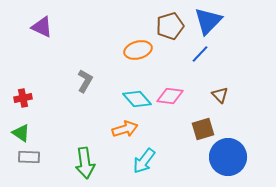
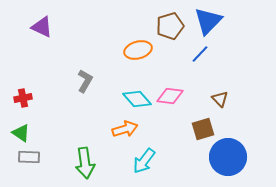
brown triangle: moved 4 px down
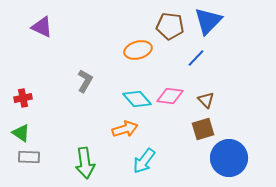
brown pentagon: rotated 24 degrees clockwise
blue line: moved 4 px left, 4 px down
brown triangle: moved 14 px left, 1 px down
blue circle: moved 1 px right, 1 px down
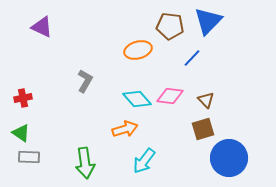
blue line: moved 4 px left
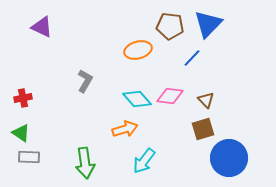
blue triangle: moved 3 px down
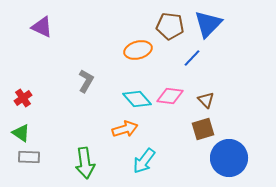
gray L-shape: moved 1 px right
red cross: rotated 24 degrees counterclockwise
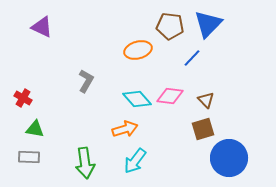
red cross: rotated 24 degrees counterclockwise
green triangle: moved 14 px right, 4 px up; rotated 24 degrees counterclockwise
cyan arrow: moved 9 px left
